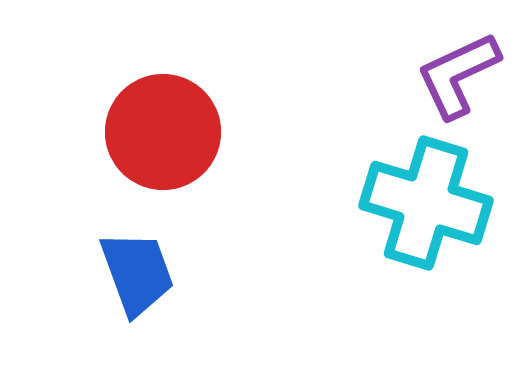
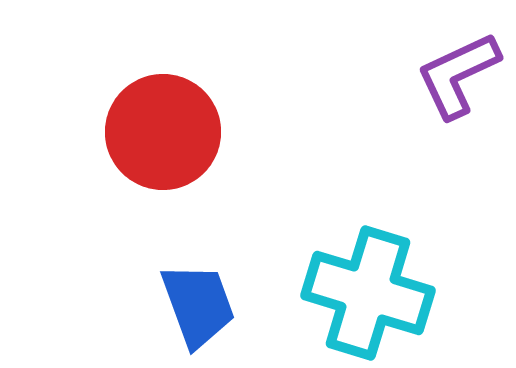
cyan cross: moved 58 px left, 90 px down
blue trapezoid: moved 61 px right, 32 px down
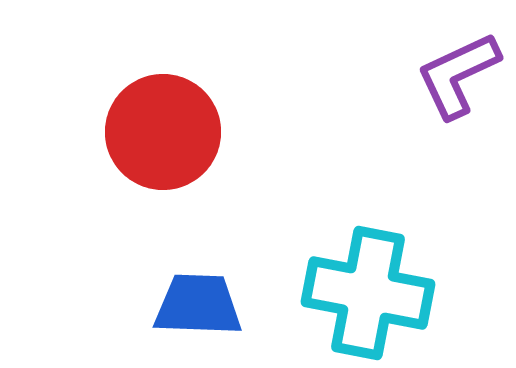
cyan cross: rotated 6 degrees counterclockwise
blue trapezoid: rotated 68 degrees counterclockwise
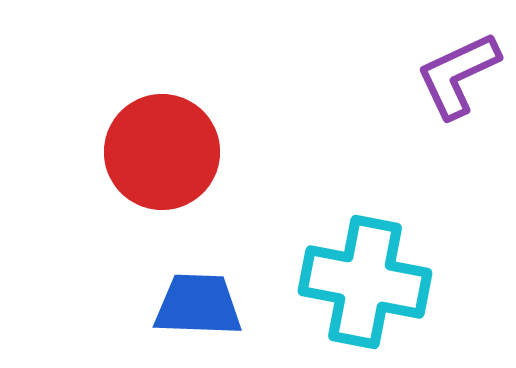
red circle: moved 1 px left, 20 px down
cyan cross: moved 3 px left, 11 px up
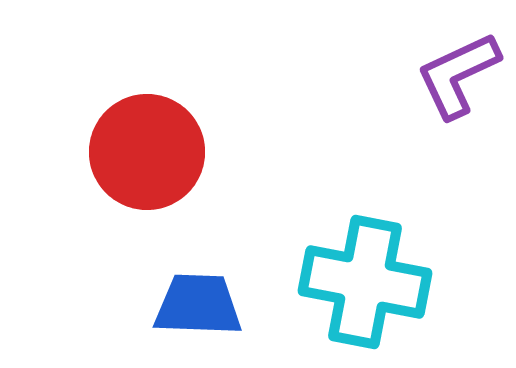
red circle: moved 15 px left
